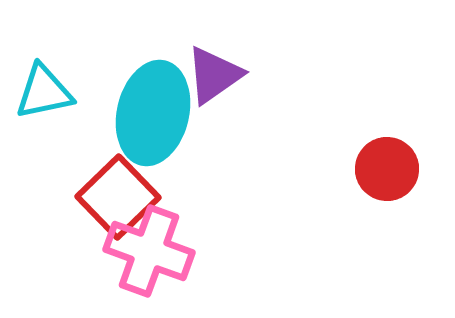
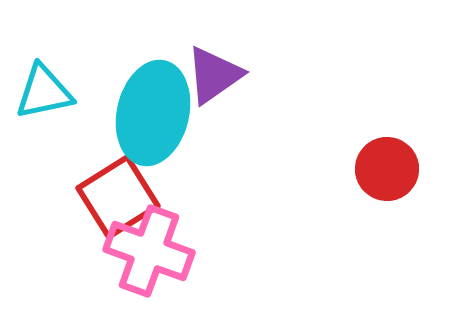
red square: rotated 12 degrees clockwise
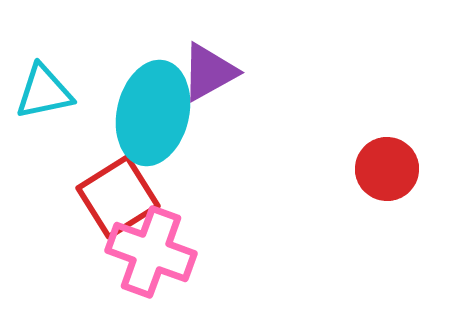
purple triangle: moved 5 px left, 3 px up; rotated 6 degrees clockwise
pink cross: moved 2 px right, 1 px down
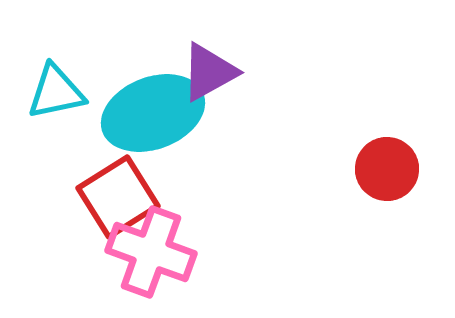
cyan triangle: moved 12 px right
cyan ellipse: rotated 56 degrees clockwise
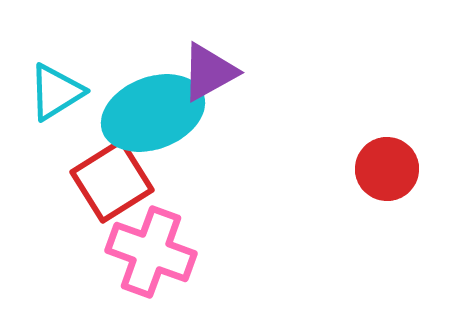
cyan triangle: rotated 20 degrees counterclockwise
red square: moved 6 px left, 16 px up
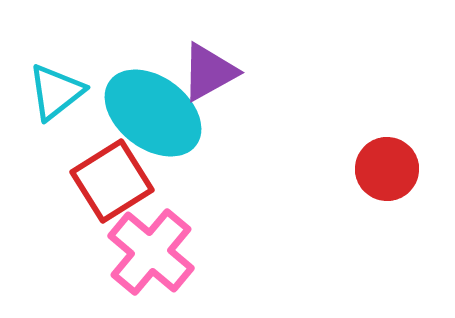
cyan triangle: rotated 6 degrees counterclockwise
cyan ellipse: rotated 58 degrees clockwise
pink cross: rotated 20 degrees clockwise
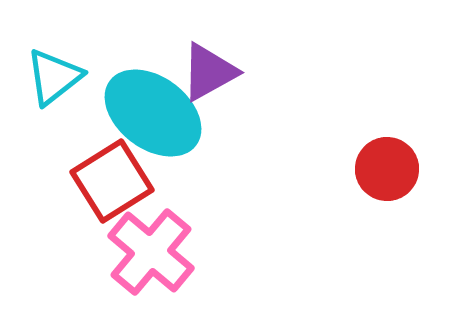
cyan triangle: moved 2 px left, 15 px up
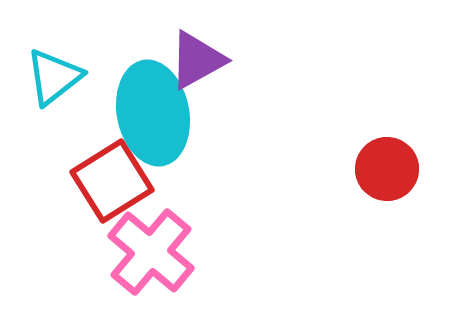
purple triangle: moved 12 px left, 12 px up
cyan ellipse: rotated 42 degrees clockwise
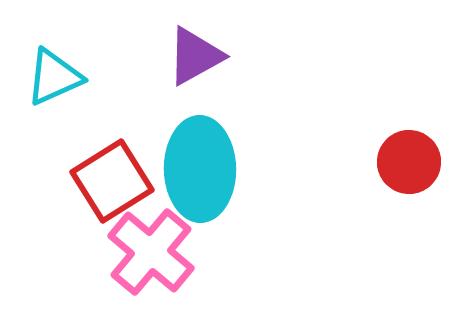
purple triangle: moved 2 px left, 4 px up
cyan triangle: rotated 14 degrees clockwise
cyan ellipse: moved 47 px right, 56 px down; rotated 10 degrees clockwise
red circle: moved 22 px right, 7 px up
